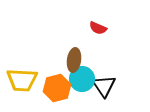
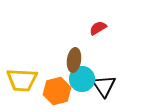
red semicircle: rotated 126 degrees clockwise
orange hexagon: moved 3 px down
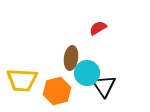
brown ellipse: moved 3 px left, 2 px up
cyan circle: moved 5 px right, 6 px up
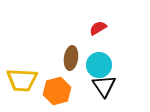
cyan circle: moved 12 px right, 8 px up
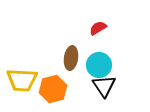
orange hexagon: moved 4 px left, 2 px up
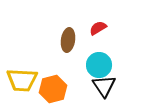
brown ellipse: moved 3 px left, 18 px up
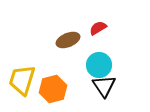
brown ellipse: rotated 60 degrees clockwise
yellow trapezoid: rotated 104 degrees clockwise
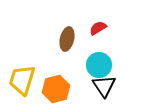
brown ellipse: moved 1 px left, 1 px up; rotated 55 degrees counterclockwise
orange hexagon: moved 3 px right
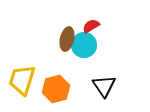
red semicircle: moved 7 px left, 2 px up
cyan circle: moved 15 px left, 20 px up
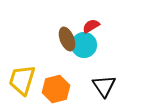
brown ellipse: rotated 35 degrees counterclockwise
